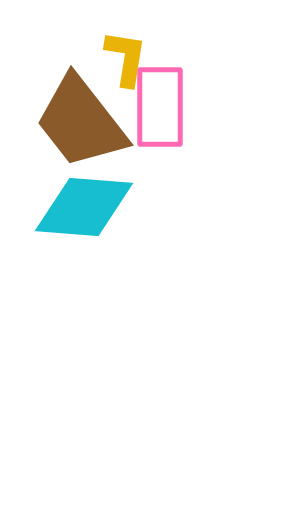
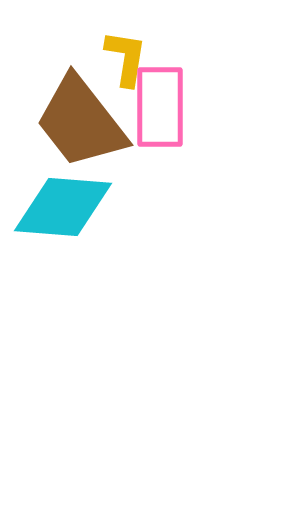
cyan diamond: moved 21 px left
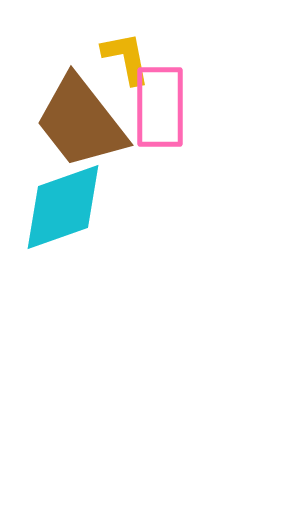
yellow L-shape: rotated 20 degrees counterclockwise
cyan diamond: rotated 24 degrees counterclockwise
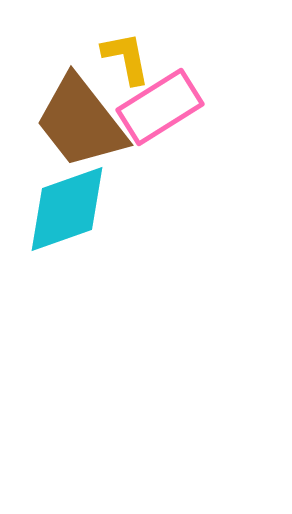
pink rectangle: rotated 58 degrees clockwise
cyan diamond: moved 4 px right, 2 px down
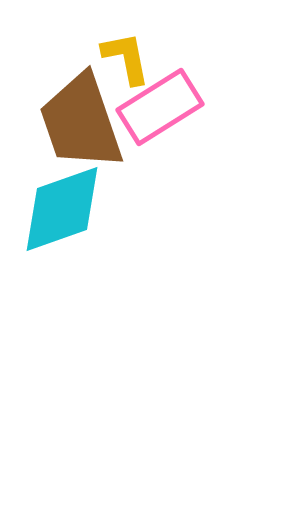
brown trapezoid: rotated 19 degrees clockwise
cyan diamond: moved 5 px left
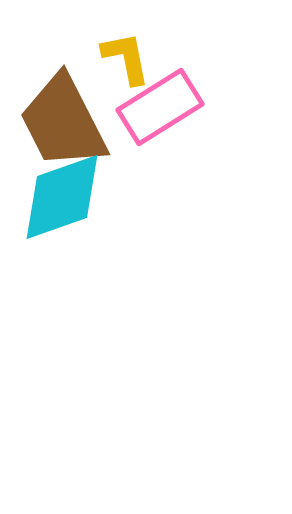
brown trapezoid: moved 18 px left; rotated 8 degrees counterclockwise
cyan diamond: moved 12 px up
